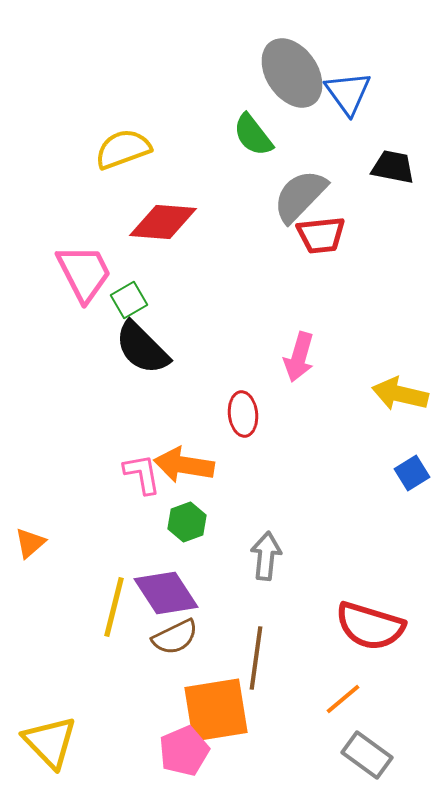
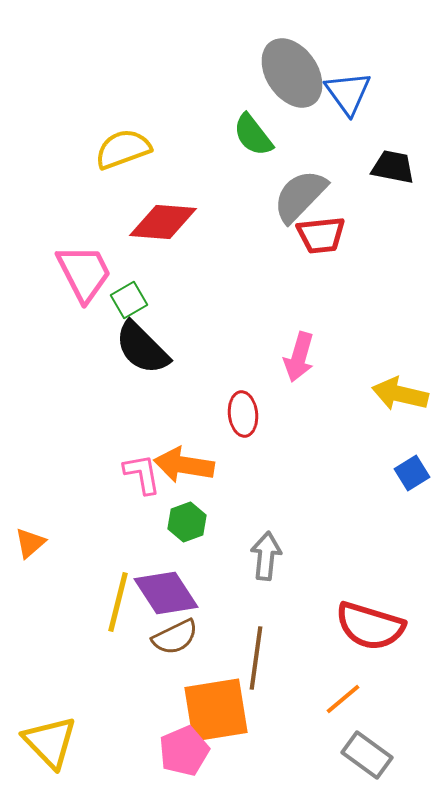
yellow line: moved 4 px right, 5 px up
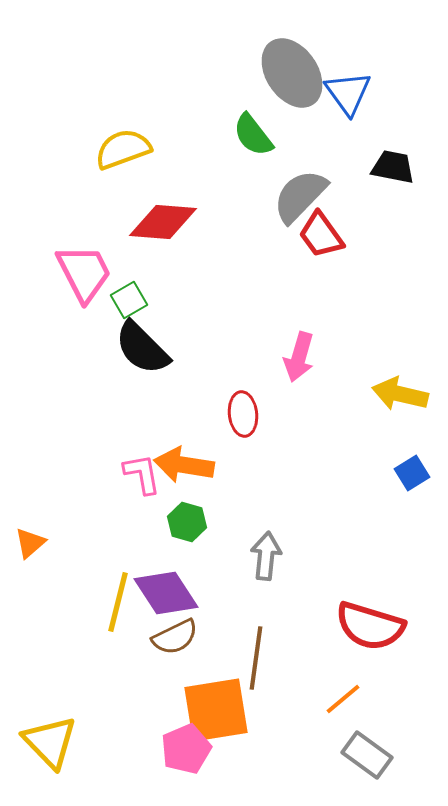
red trapezoid: rotated 60 degrees clockwise
green hexagon: rotated 24 degrees counterclockwise
pink pentagon: moved 2 px right, 2 px up
